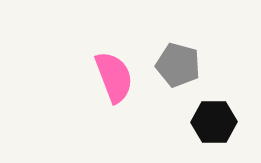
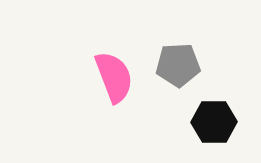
gray pentagon: rotated 18 degrees counterclockwise
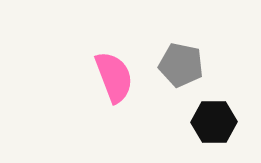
gray pentagon: moved 3 px right; rotated 15 degrees clockwise
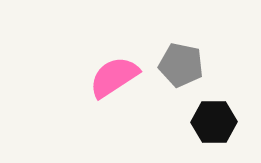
pink semicircle: rotated 102 degrees counterclockwise
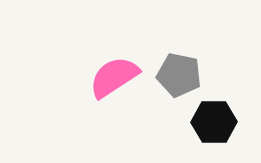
gray pentagon: moved 2 px left, 10 px down
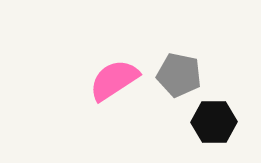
pink semicircle: moved 3 px down
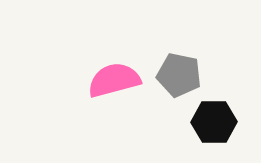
pink semicircle: rotated 18 degrees clockwise
